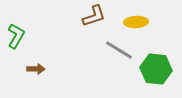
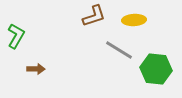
yellow ellipse: moved 2 px left, 2 px up
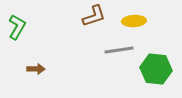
yellow ellipse: moved 1 px down
green L-shape: moved 1 px right, 9 px up
gray line: rotated 40 degrees counterclockwise
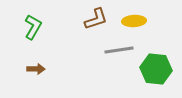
brown L-shape: moved 2 px right, 3 px down
green L-shape: moved 16 px right
